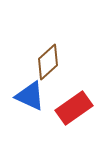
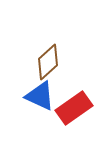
blue triangle: moved 10 px right
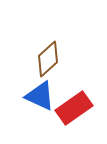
brown diamond: moved 3 px up
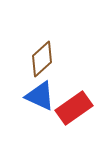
brown diamond: moved 6 px left
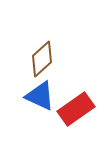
red rectangle: moved 2 px right, 1 px down
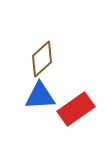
blue triangle: rotated 28 degrees counterclockwise
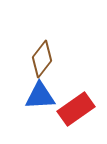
brown diamond: rotated 9 degrees counterclockwise
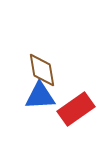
brown diamond: moved 11 px down; rotated 48 degrees counterclockwise
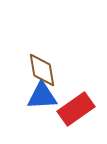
blue triangle: moved 2 px right
